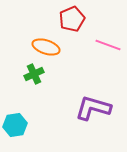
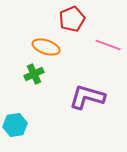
purple L-shape: moved 6 px left, 11 px up
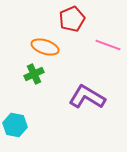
orange ellipse: moved 1 px left
purple L-shape: rotated 15 degrees clockwise
cyan hexagon: rotated 20 degrees clockwise
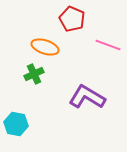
red pentagon: rotated 25 degrees counterclockwise
cyan hexagon: moved 1 px right, 1 px up
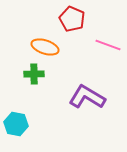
green cross: rotated 24 degrees clockwise
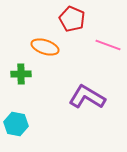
green cross: moved 13 px left
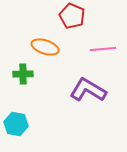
red pentagon: moved 3 px up
pink line: moved 5 px left, 4 px down; rotated 25 degrees counterclockwise
green cross: moved 2 px right
purple L-shape: moved 1 px right, 7 px up
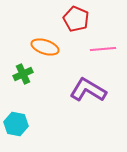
red pentagon: moved 4 px right, 3 px down
green cross: rotated 24 degrees counterclockwise
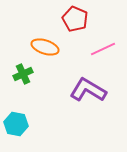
red pentagon: moved 1 px left
pink line: rotated 20 degrees counterclockwise
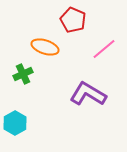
red pentagon: moved 2 px left, 1 px down
pink line: moved 1 px right; rotated 15 degrees counterclockwise
purple L-shape: moved 4 px down
cyan hexagon: moved 1 px left, 1 px up; rotated 20 degrees clockwise
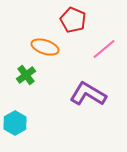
green cross: moved 3 px right, 1 px down; rotated 12 degrees counterclockwise
